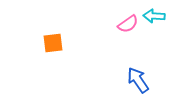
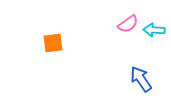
cyan arrow: moved 14 px down
blue arrow: moved 3 px right, 1 px up
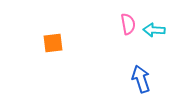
pink semicircle: rotated 65 degrees counterclockwise
blue arrow: rotated 16 degrees clockwise
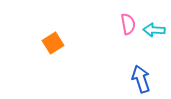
orange square: rotated 25 degrees counterclockwise
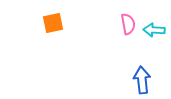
orange square: moved 20 px up; rotated 20 degrees clockwise
blue arrow: moved 1 px right, 1 px down; rotated 12 degrees clockwise
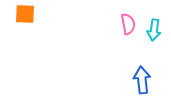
orange square: moved 28 px left, 9 px up; rotated 15 degrees clockwise
cyan arrow: rotated 85 degrees counterclockwise
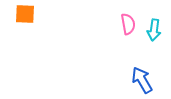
blue arrow: rotated 24 degrees counterclockwise
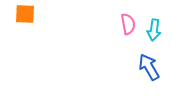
blue arrow: moved 7 px right, 13 px up
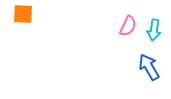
orange square: moved 2 px left
pink semicircle: moved 2 px down; rotated 35 degrees clockwise
